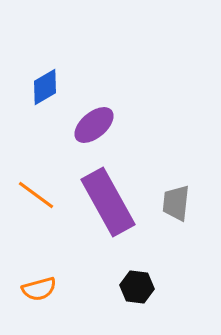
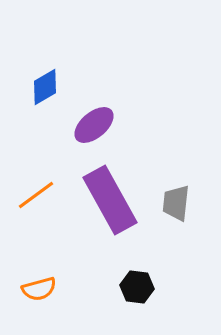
orange line: rotated 72 degrees counterclockwise
purple rectangle: moved 2 px right, 2 px up
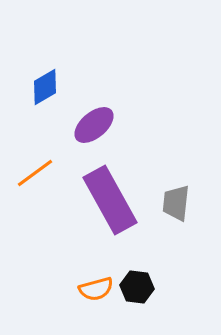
orange line: moved 1 px left, 22 px up
orange semicircle: moved 57 px right
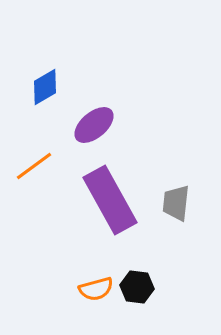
orange line: moved 1 px left, 7 px up
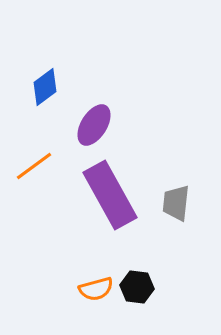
blue diamond: rotated 6 degrees counterclockwise
purple ellipse: rotated 18 degrees counterclockwise
purple rectangle: moved 5 px up
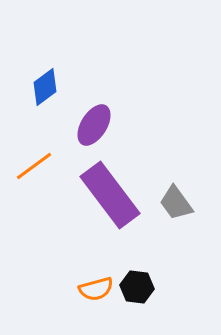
purple rectangle: rotated 8 degrees counterclockwise
gray trapezoid: rotated 42 degrees counterclockwise
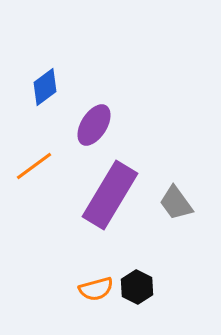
purple rectangle: rotated 68 degrees clockwise
black hexagon: rotated 20 degrees clockwise
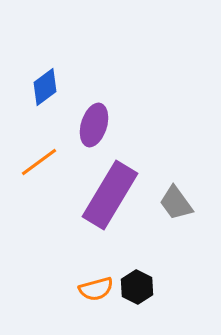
purple ellipse: rotated 15 degrees counterclockwise
orange line: moved 5 px right, 4 px up
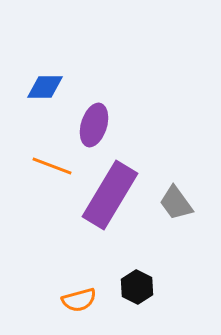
blue diamond: rotated 36 degrees clockwise
orange line: moved 13 px right, 4 px down; rotated 57 degrees clockwise
orange semicircle: moved 17 px left, 11 px down
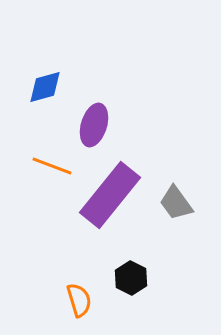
blue diamond: rotated 15 degrees counterclockwise
purple rectangle: rotated 8 degrees clockwise
black hexagon: moved 6 px left, 9 px up
orange semicircle: rotated 92 degrees counterclockwise
